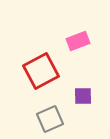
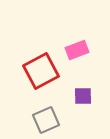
pink rectangle: moved 1 px left, 9 px down
gray square: moved 4 px left, 1 px down
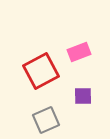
pink rectangle: moved 2 px right, 2 px down
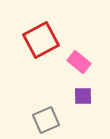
pink rectangle: moved 10 px down; rotated 60 degrees clockwise
red square: moved 31 px up
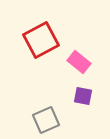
purple square: rotated 12 degrees clockwise
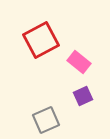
purple square: rotated 36 degrees counterclockwise
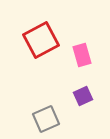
pink rectangle: moved 3 px right, 7 px up; rotated 35 degrees clockwise
gray square: moved 1 px up
